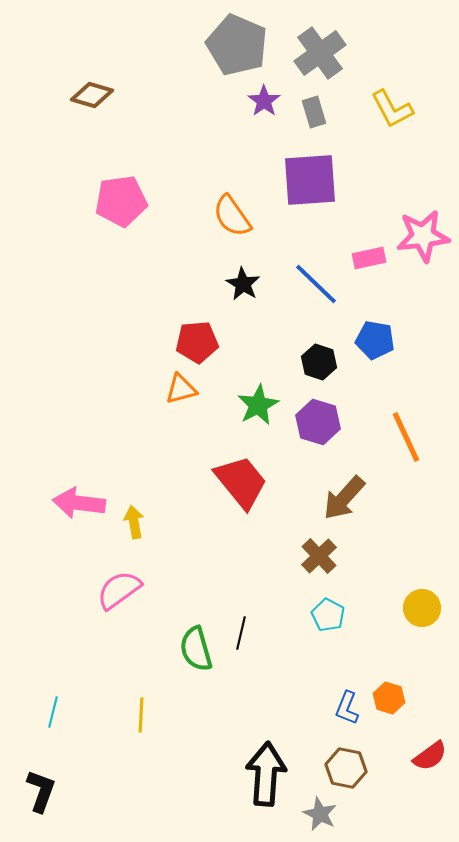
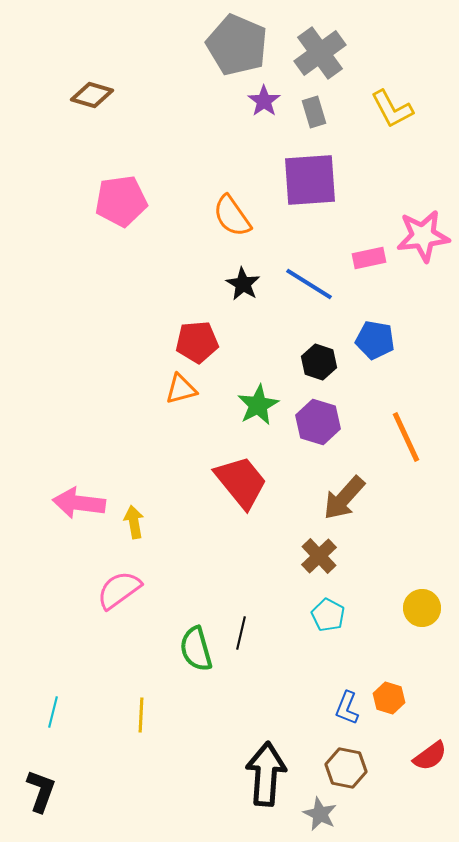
blue line: moved 7 px left; rotated 12 degrees counterclockwise
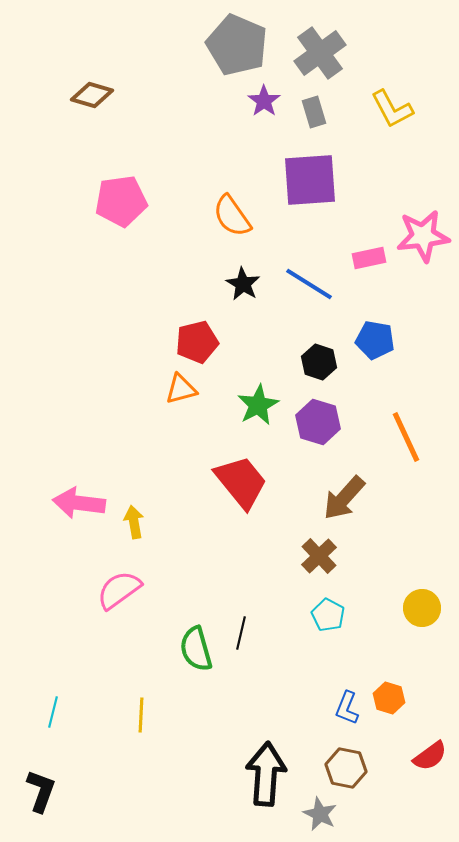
red pentagon: rotated 9 degrees counterclockwise
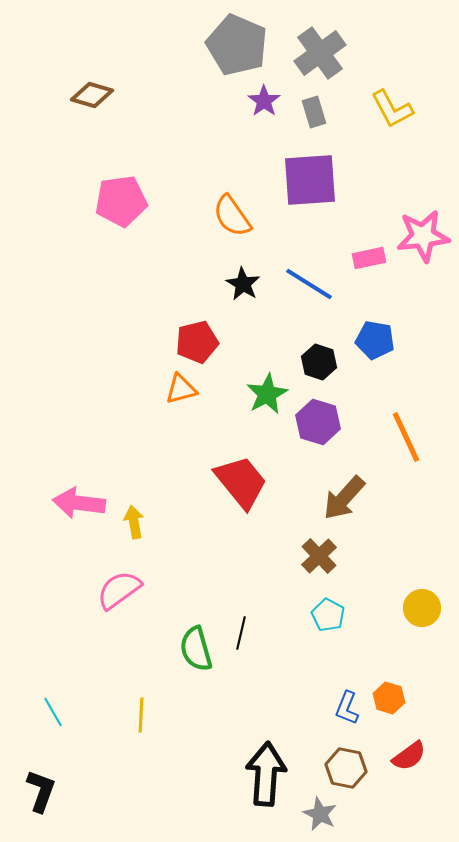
green star: moved 9 px right, 11 px up
cyan line: rotated 44 degrees counterclockwise
red semicircle: moved 21 px left
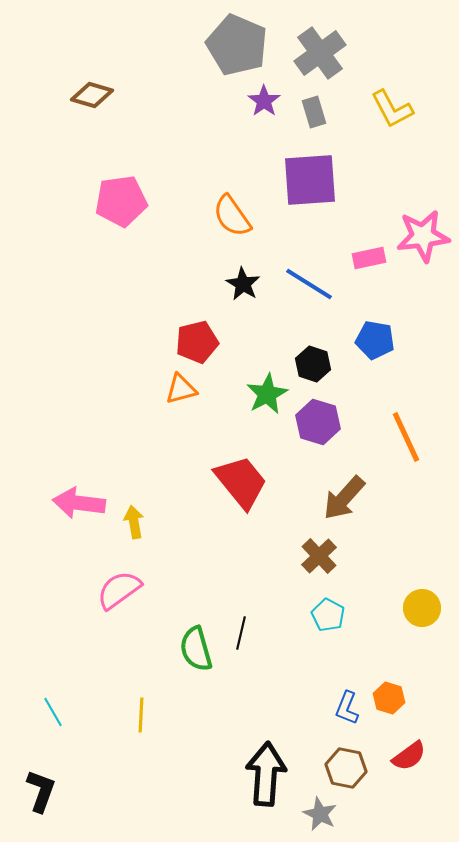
black hexagon: moved 6 px left, 2 px down
